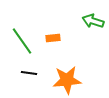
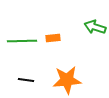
green arrow: moved 2 px right, 6 px down
green line: rotated 56 degrees counterclockwise
black line: moved 3 px left, 7 px down
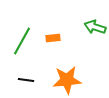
green line: rotated 60 degrees counterclockwise
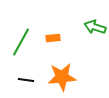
green line: moved 1 px left, 1 px down
orange star: moved 5 px left, 3 px up
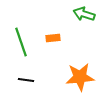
green arrow: moved 11 px left, 13 px up
green line: rotated 48 degrees counterclockwise
orange star: moved 18 px right
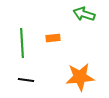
green line: moved 1 px right, 1 px down; rotated 16 degrees clockwise
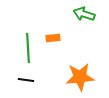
green line: moved 6 px right, 5 px down
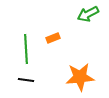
green arrow: moved 4 px right; rotated 45 degrees counterclockwise
orange rectangle: rotated 16 degrees counterclockwise
green line: moved 2 px left, 1 px down
